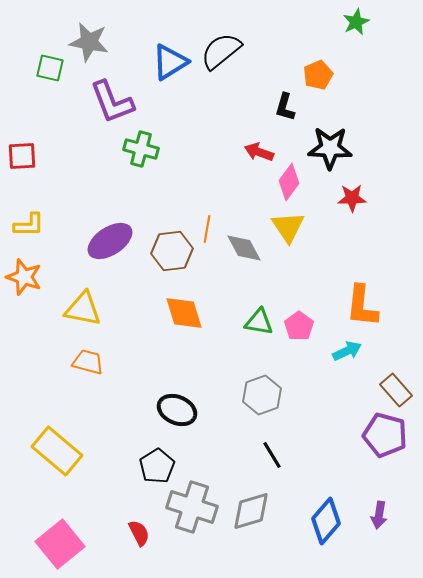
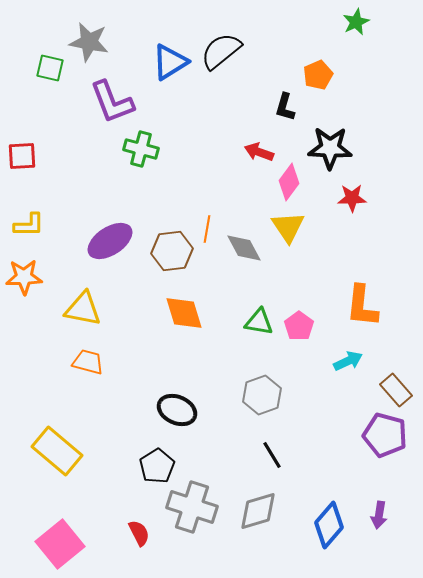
orange star at (24, 277): rotated 21 degrees counterclockwise
cyan arrow at (347, 351): moved 1 px right, 10 px down
gray diamond at (251, 511): moved 7 px right
blue diamond at (326, 521): moved 3 px right, 4 px down
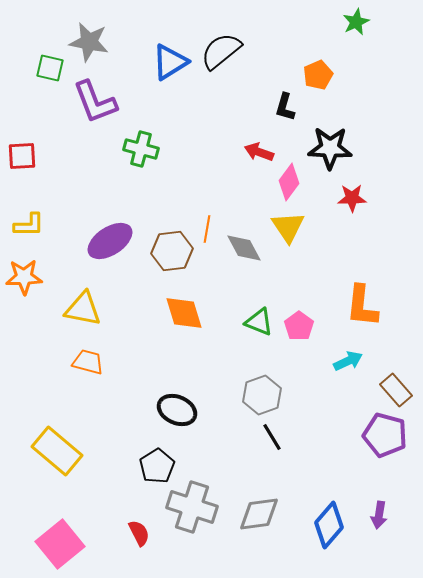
purple L-shape at (112, 102): moved 17 px left
green triangle at (259, 322): rotated 12 degrees clockwise
black line at (272, 455): moved 18 px up
gray diamond at (258, 511): moved 1 px right, 3 px down; rotated 9 degrees clockwise
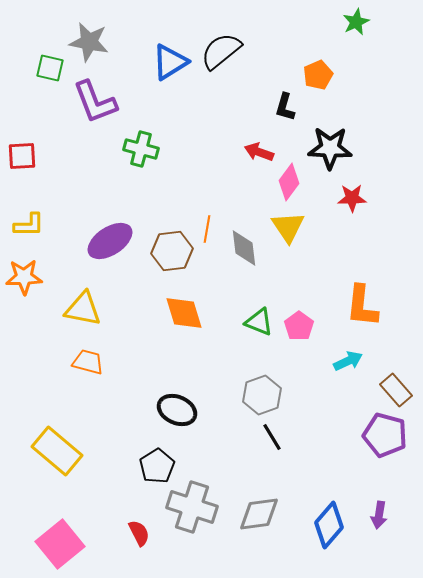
gray diamond at (244, 248): rotated 21 degrees clockwise
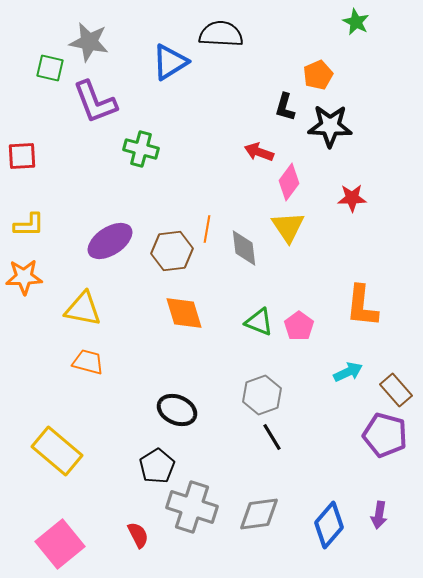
green star at (356, 22): rotated 20 degrees counterclockwise
black semicircle at (221, 51): moved 17 px up; rotated 42 degrees clockwise
black star at (330, 148): moved 22 px up
cyan arrow at (348, 361): moved 11 px down
red semicircle at (139, 533): moved 1 px left, 2 px down
